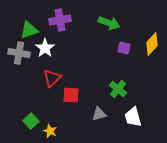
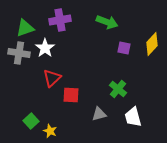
green arrow: moved 2 px left, 1 px up
green triangle: moved 4 px left, 2 px up
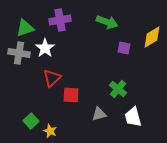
yellow diamond: moved 7 px up; rotated 15 degrees clockwise
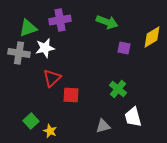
green triangle: moved 3 px right
white star: rotated 24 degrees clockwise
gray triangle: moved 4 px right, 12 px down
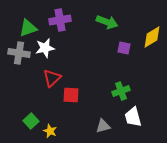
green cross: moved 3 px right, 2 px down; rotated 30 degrees clockwise
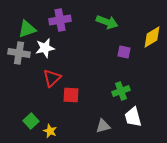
green triangle: moved 1 px left, 1 px down
purple square: moved 4 px down
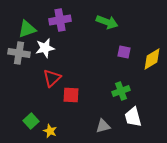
yellow diamond: moved 22 px down
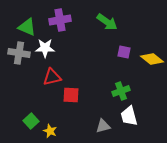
green arrow: rotated 15 degrees clockwise
green triangle: moved 2 px up; rotated 42 degrees clockwise
white star: rotated 12 degrees clockwise
yellow diamond: rotated 70 degrees clockwise
red triangle: moved 1 px up; rotated 30 degrees clockwise
white trapezoid: moved 4 px left, 1 px up
